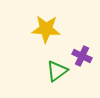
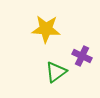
green triangle: moved 1 px left, 1 px down
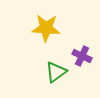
yellow star: moved 1 px up
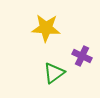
green triangle: moved 2 px left, 1 px down
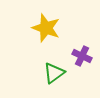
yellow star: rotated 16 degrees clockwise
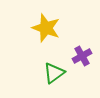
purple cross: rotated 36 degrees clockwise
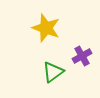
green triangle: moved 1 px left, 1 px up
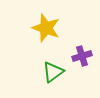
purple cross: rotated 12 degrees clockwise
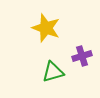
green triangle: rotated 20 degrees clockwise
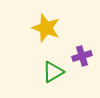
green triangle: rotated 15 degrees counterclockwise
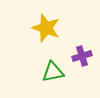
green triangle: rotated 20 degrees clockwise
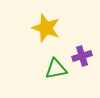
green triangle: moved 3 px right, 3 px up
